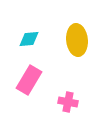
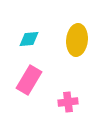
yellow ellipse: rotated 12 degrees clockwise
pink cross: rotated 18 degrees counterclockwise
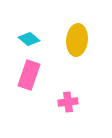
cyan diamond: rotated 45 degrees clockwise
pink rectangle: moved 5 px up; rotated 12 degrees counterclockwise
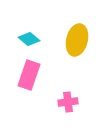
yellow ellipse: rotated 8 degrees clockwise
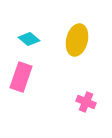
pink rectangle: moved 8 px left, 2 px down
pink cross: moved 18 px right; rotated 30 degrees clockwise
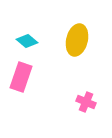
cyan diamond: moved 2 px left, 2 px down
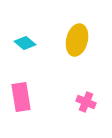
cyan diamond: moved 2 px left, 2 px down
pink rectangle: moved 20 px down; rotated 28 degrees counterclockwise
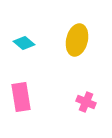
cyan diamond: moved 1 px left
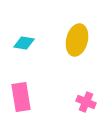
cyan diamond: rotated 30 degrees counterclockwise
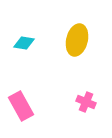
pink rectangle: moved 9 px down; rotated 20 degrees counterclockwise
